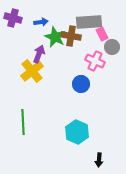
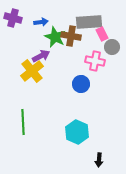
purple arrow: moved 2 px right, 2 px down; rotated 42 degrees clockwise
pink cross: rotated 12 degrees counterclockwise
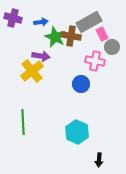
gray rectangle: rotated 25 degrees counterclockwise
purple arrow: rotated 36 degrees clockwise
